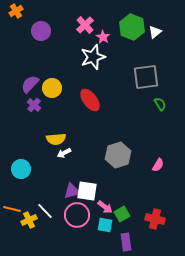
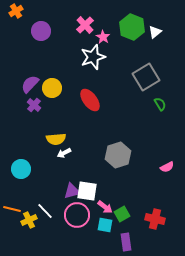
gray square: rotated 24 degrees counterclockwise
pink semicircle: moved 9 px right, 2 px down; rotated 32 degrees clockwise
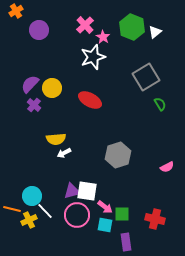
purple circle: moved 2 px left, 1 px up
red ellipse: rotated 25 degrees counterclockwise
cyan circle: moved 11 px right, 27 px down
green square: rotated 28 degrees clockwise
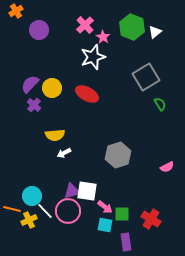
red ellipse: moved 3 px left, 6 px up
yellow semicircle: moved 1 px left, 4 px up
pink circle: moved 9 px left, 4 px up
red cross: moved 4 px left; rotated 18 degrees clockwise
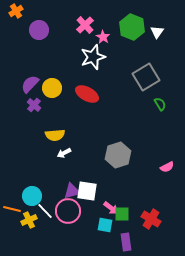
white triangle: moved 2 px right; rotated 16 degrees counterclockwise
pink arrow: moved 6 px right, 1 px down
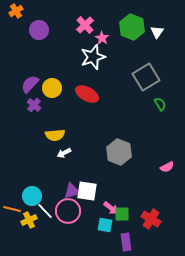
pink star: moved 1 px left, 1 px down
gray hexagon: moved 1 px right, 3 px up; rotated 20 degrees counterclockwise
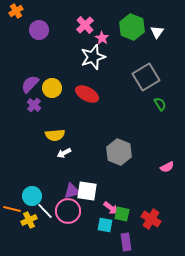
green square: rotated 14 degrees clockwise
